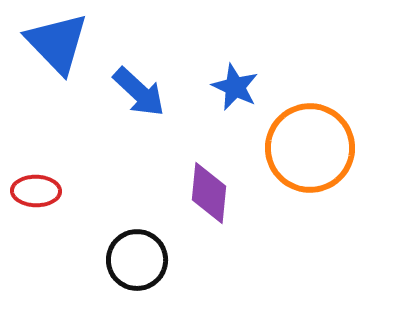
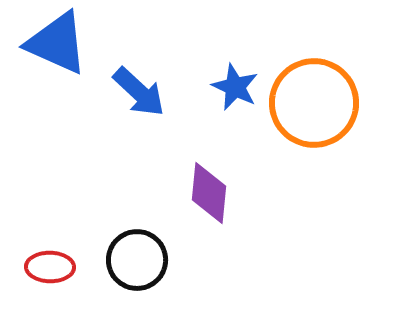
blue triangle: rotated 22 degrees counterclockwise
orange circle: moved 4 px right, 45 px up
red ellipse: moved 14 px right, 76 px down
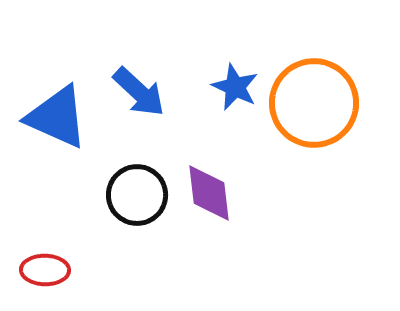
blue triangle: moved 74 px down
purple diamond: rotated 12 degrees counterclockwise
black circle: moved 65 px up
red ellipse: moved 5 px left, 3 px down
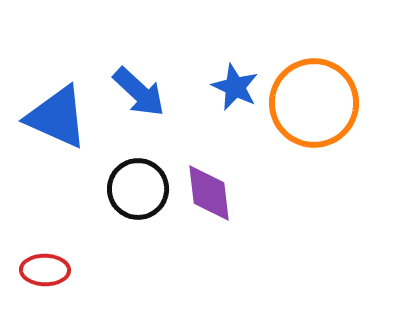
black circle: moved 1 px right, 6 px up
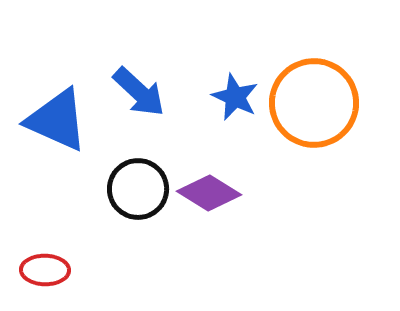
blue star: moved 10 px down
blue triangle: moved 3 px down
purple diamond: rotated 52 degrees counterclockwise
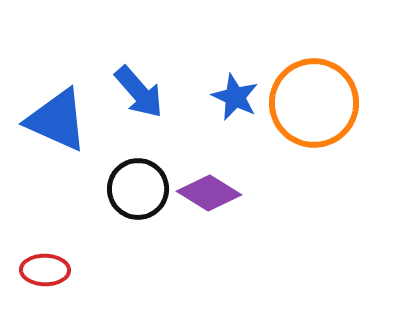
blue arrow: rotated 6 degrees clockwise
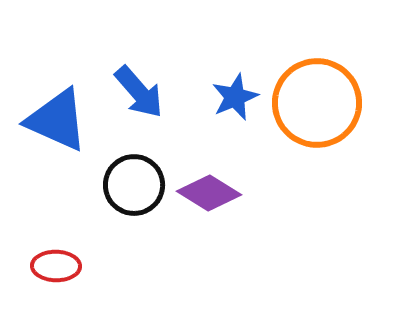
blue star: rotated 24 degrees clockwise
orange circle: moved 3 px right
black circle: moved 4 px left, 4 px up
red ellipse: moved 11 px right, 4 px up
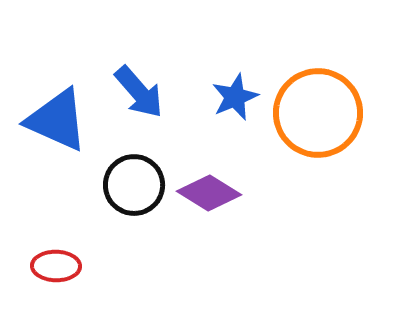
orange circle: moved 1 px right, 10 px down
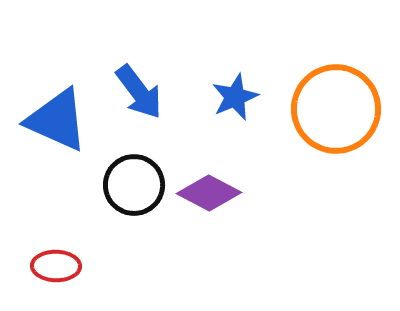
blue arrow: rotated 4 degrees clockwise
orange circle: moved 18 px right, 4 px up
purple diamond: rotated 4 degrees counterclockwise
